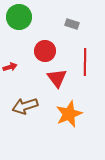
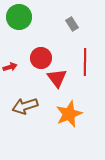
gray rectangle: rotated 40 degrees clockwise
red circle: moved 4 px left, 7 px down
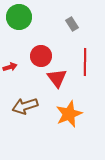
red circle: moved 2 px up
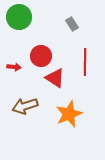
red arrow: moved 4 px right; rotated 24 degrees clockwise
red triangle: moved 2 px left; rotated 20 degrees counterclockwise
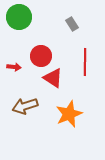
red triangle: moved 2 px left
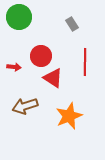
orange star: moved 2 px down
